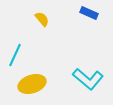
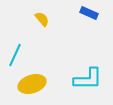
cyan L-shape: rotated 40 degrees counterclockwise
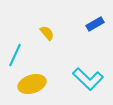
blue rectangle: moved 6 px right, 11 px down; rotated 54 degrees counterclockwise
yellow semicircle: moved 5 px right, 14 px down
cyan L-shape: rotated 44 degrees clockwise
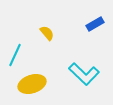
cyan L-shape: moved 4 px left, 5 px up
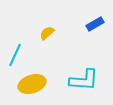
yellow semicircle: rotated 91 degrees counterclockwise
cyan L-shape: moved 6 px down; rotated 40 degrees counterclockwise
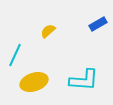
blue rectangle: moved 3 px right
yellow semicircle: moved 1 px right, 2 px up
yellow ellipse: moved 2 px right, 2 px up
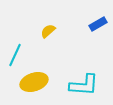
cyan L-shape: moved 5 px down
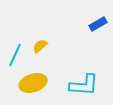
yellow semicircle: moved 8 px left, 15 px down
yellow ellipse: moved 1 px left, 1 px down
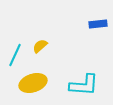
blue rectangle: rotated 24 degrees clockwise
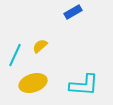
blue rectangle: moved 25 px left, 12 px up; rotated 24 degrees counterclockwise
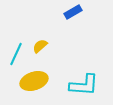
cyan line: moved 1 px right, 1 px up
yellow ellipse: moved 1 px right, 2 px up
